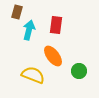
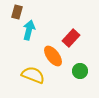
red rectangle: moved 15 px right, 13 px down; rotated 36 degrees clockwise
green circle: moved 1 px right
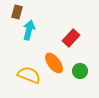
orange ellipse: moved 1 px right, 7 px down
yellow semicircle: moved 4 px left
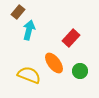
brown rectangle: moved 1 px right; rotated 24 degrees clockwise
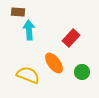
brown rectangle: rotated 56 degrees clockwise
cyan arrow: rotated 18 degrees counterclockwise
green circle: moved 2 px right, 1 px down
yellow semicircle: moved 1 px left
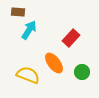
cyan arrow: rotated 36 degrees clockwise
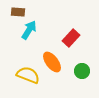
orange ellipse: moved 2 px left, 1 px up
green circle: moved 1 px up
